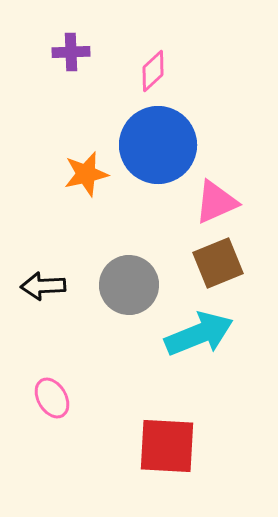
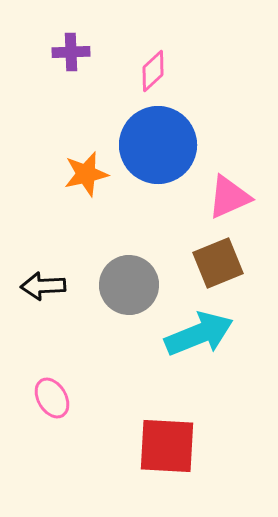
pink triangle: moved 13 px right, 5 px up
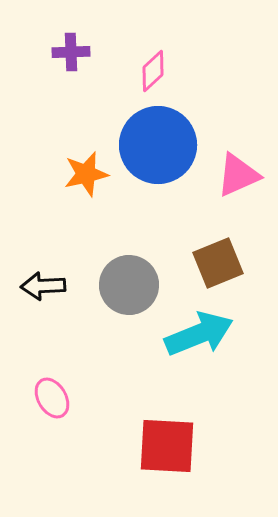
pink triangle: moved 9 px right, 22 px up
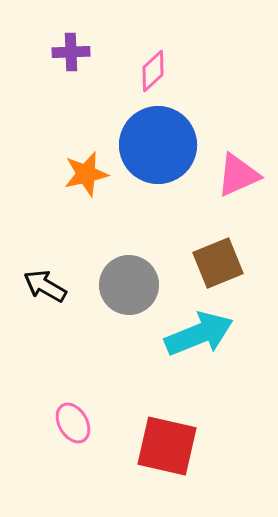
black arrow: moved 2 px right; rotated 33 degrees clockwise
pink ellipse: moved 21 px right, 25 px down
red square: rotated 10 degrees clockwise
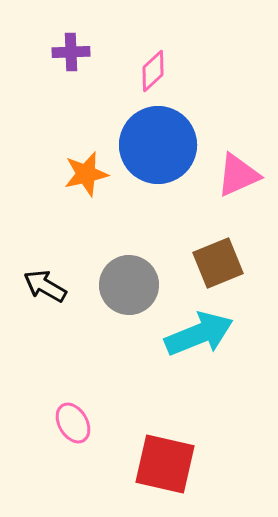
red square: moved 2 px left, 18 px down
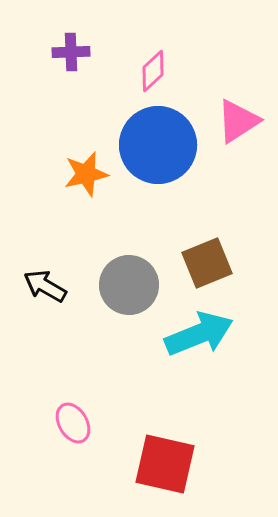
pink triangle: moved 54 px up; rotated 9 degrees counterclockwise
brown square: moved 11 px left
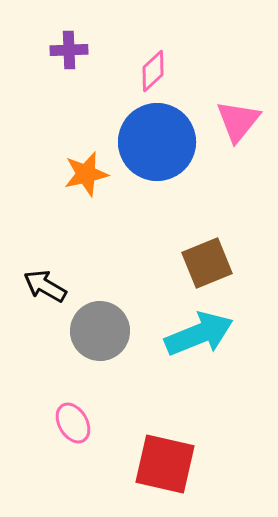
purple cross: moved 2 px left, 2 px up
pink triangle: rotated 18 degrees counterclockwise
blue circle: moved 1 px left, 3 px up
gray circle: moved 29 px left, 46 px down
